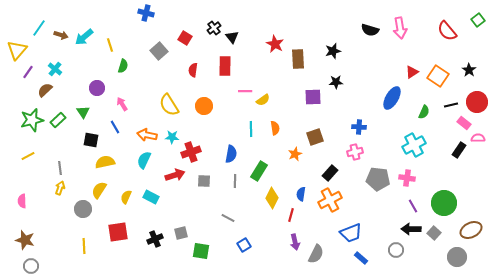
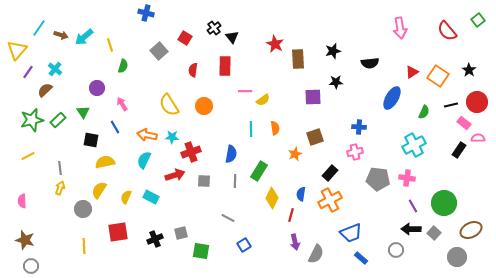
black semicircle at (370, 30): moved 33 px down; rotated 24 degrees counterclockwise
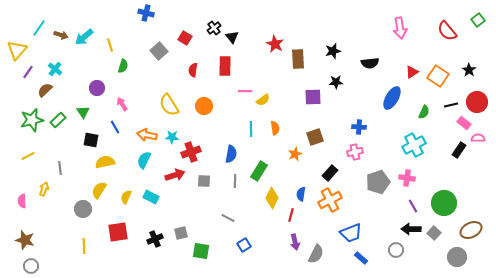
gray pentagon at (378, 179): moved 3 px down; rotated 25 degrees counterclockwise
yellow arrow at (60, 188): moved 16 px left, 1 px down
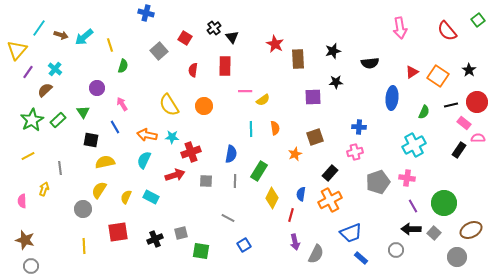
blue ellipse at (392, 98): rotated 25 degrees counterclockwise
green star at (32, 120): rotated 15 degrees counterclockwise
gray square at (204, 181): moved 2 px right
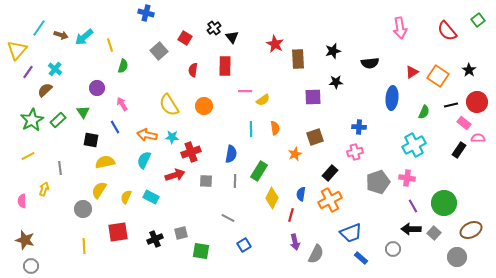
gray circle at (396, 250): moved 3 px left, 1 px up
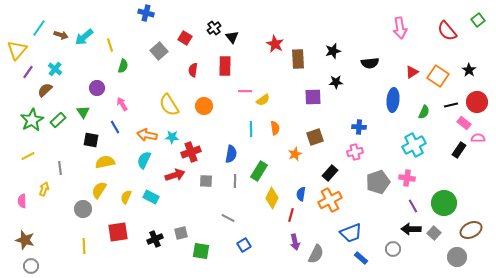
blue ellipse at (392, 98): moved 1 px right, 2 px down
